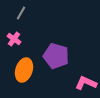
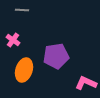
gray line: moved 1 px right, 3 px up; rotated 64 degrees clockwise
pink cross: moved 1 px left, 1 px down
purple pentagon: rotated 25 degrees counterclockwise
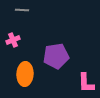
pink cross: rotated 32 degrees clockwise
orange ellipse: moved 1 px right, 4 px down; rotated 15 degrees counterclockwise
pink L-shape: rotated 115 degrees counterclockwise
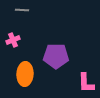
purple pentagon: rotated 10 degrees clockwise
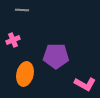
orange ellipse: rotated 10 degrees clockwise
pink L-shape: moved 1 px left, 1 px down; rotated 60 degrees counterclockwise
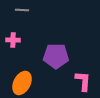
pink cross: rotated 24 degrees clockwise
orange ellipse: moved 3 px left, 9 px down; rotated 15 degrees clockwise
pink L-shape: moved 2 px left, 3 px up; rotated 115 degrees counterclockwise
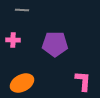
purple pentagon: moved 1 px left, 12 px up
orange ellipse: rotated 35 degrees clockwise
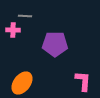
gray line: moved 3 px right, 6 px down
pink cross: moved 10 px up
orange ellipse: rotated 25 degrees counterclockwise
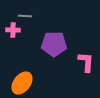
purple pentagon: moved 1 px left
pink L-shape: moved 3 px right, 19 px up
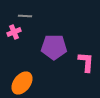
pink cross: moved 1 px right, 2 px down; rotated 24 degrees counterclockwise
purple pentagon: moved 3 px down
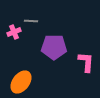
gray line: moved 6 px right, 5 px down
orange ellipse: moved 1 px left, 1 px up
